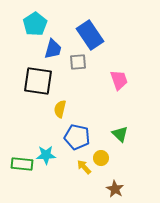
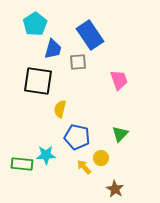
green triangle: rotated 30 degrees clockwise
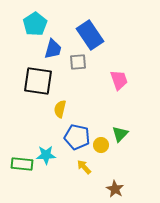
yellow circle: moved 13 px up
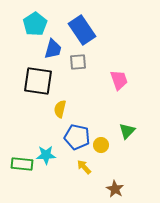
blue rectangle: moved 8 px left, 5 px up
green triangle: moved 7 px right, 3 px up
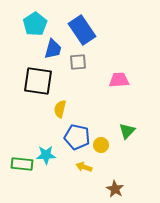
pink trapezoid: rotated 75 degrees counterclockwise
yellow arrow: rotated 28 degrees counterclockwise
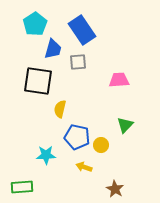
green triangle: moved 2 px left, 6 px up
green rectangle: moved 23 px down; rotated 10 degrees counterclockwise
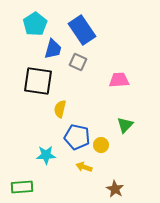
gray square: rotated 30 degrees clockwise
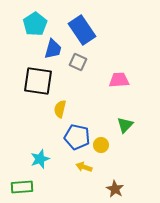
cyan star: moved 6 px left, 4 px down; rotated 18 degrees counterclockwise
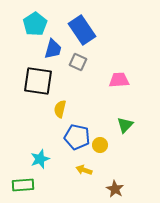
yellow circle: moved 1 px left
yellow arrow: moved 3 px down
green rectangle: moved 1 px right, 2 px up
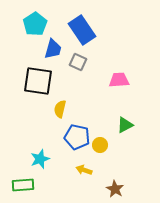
green triangle: rotated 18 degrees clockwise
